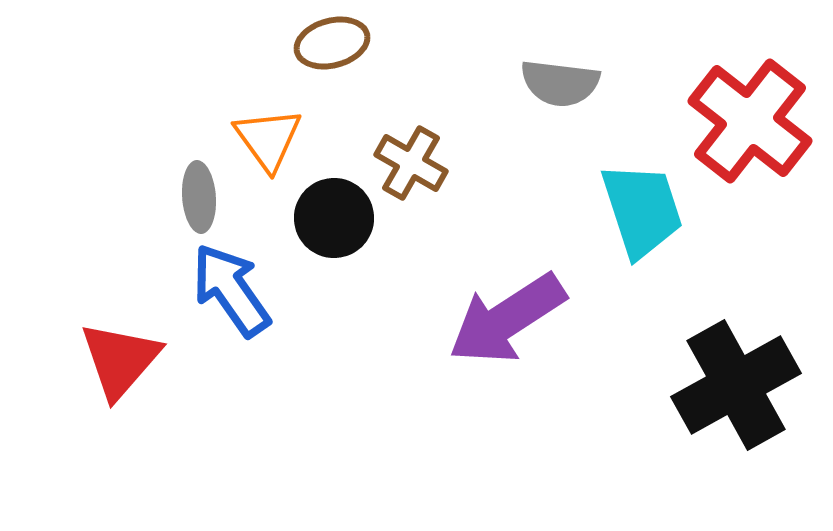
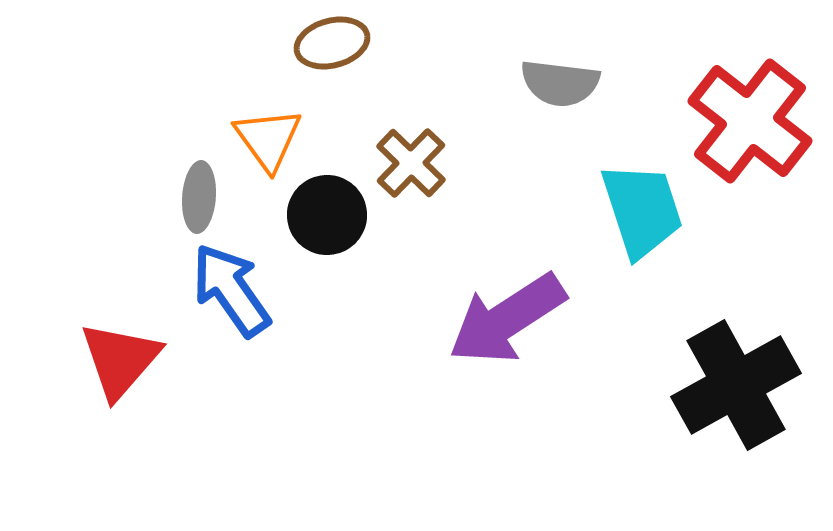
brown cross: rotated 14 degrees clockwise
gray ellipse: rotated 8 degrees clockwise
black circle: moved 7 px left, 3 px up
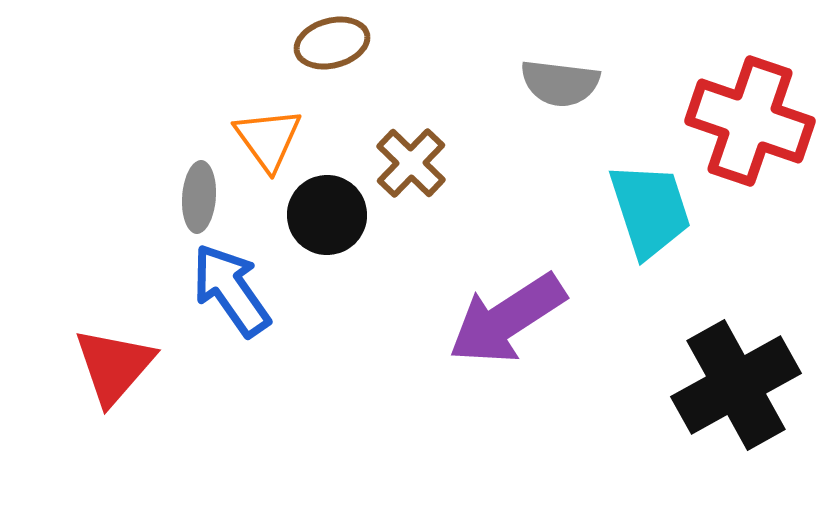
red cross: rotated 19 degrees counterclockwise
cyan trapezoid: moved 8 px right
red triangle: moved 6 px left, 6 px down
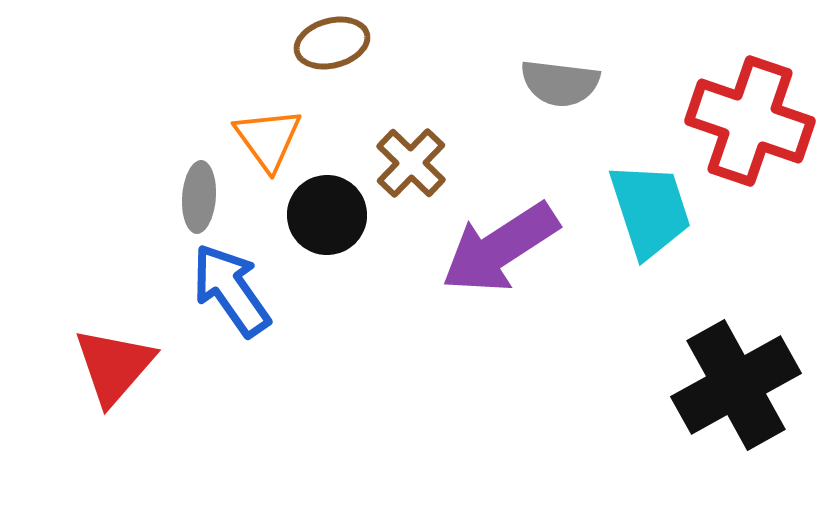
purple arrow: moved 7 px left, 71 px up
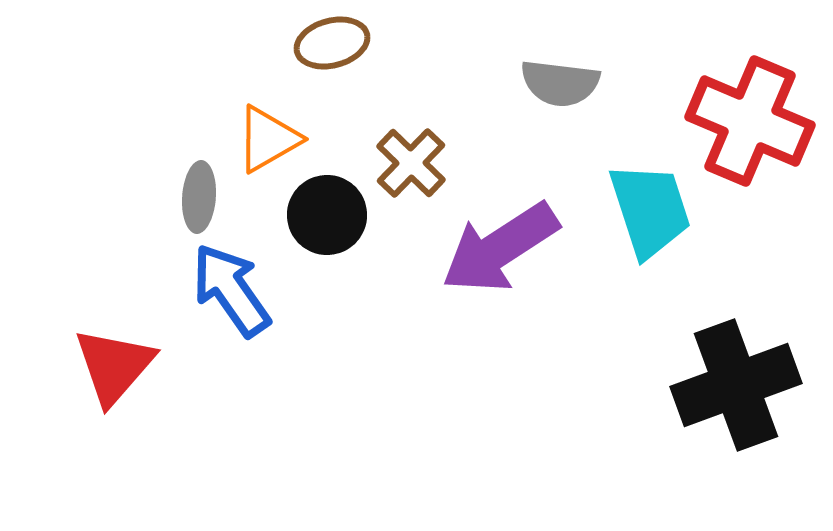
red cross: rotated 4 degrees clockwise
orange triangle: rotated 36 degrees clockwise
black cross: rotated 9 degrees clockwise
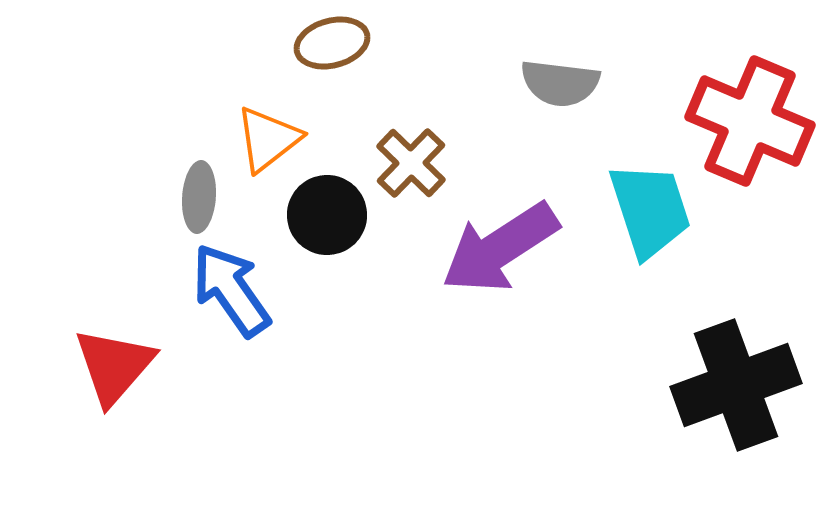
orange triangle: rotated 8 degrees counterclockwise
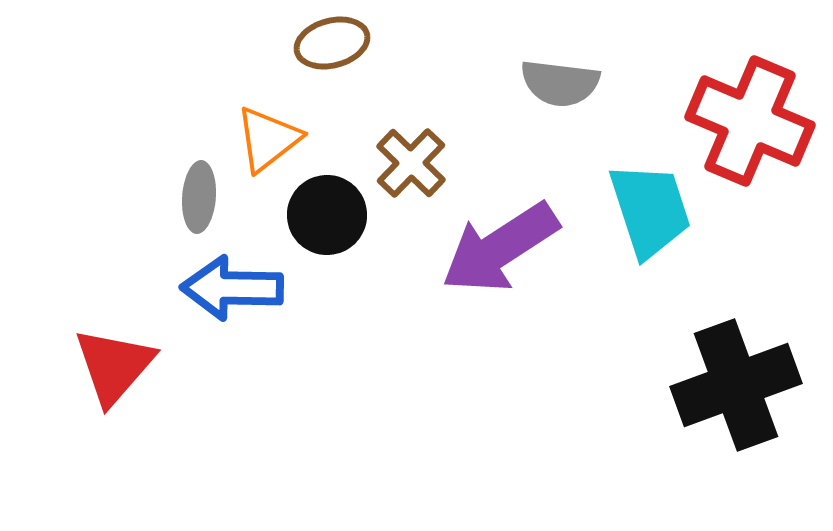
blue arrow: moved 1 px right, 2 px up; rotated 54 degrees counterclockwise
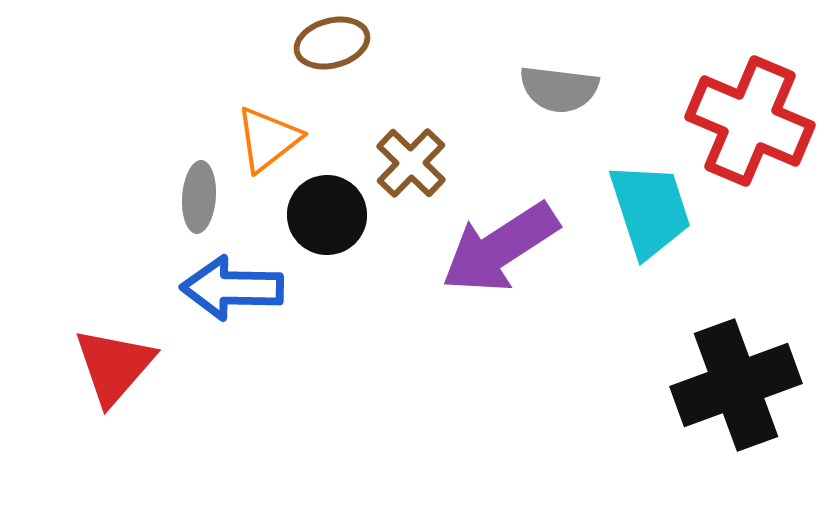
gray semicircle: moved 1 px left, 6 px down
